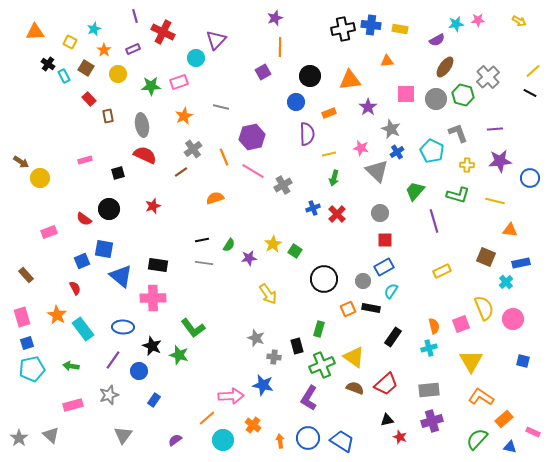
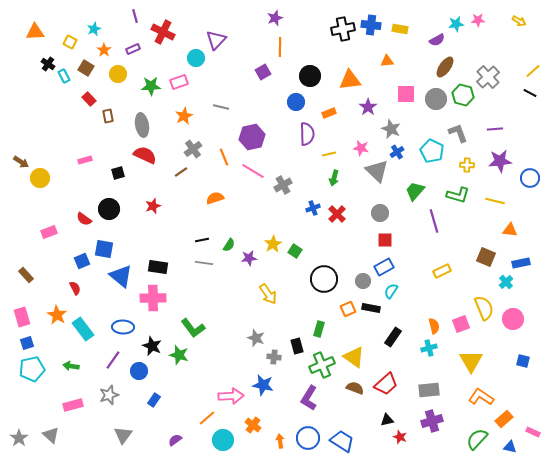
black rectangle at (158, 265): moved 2 px down
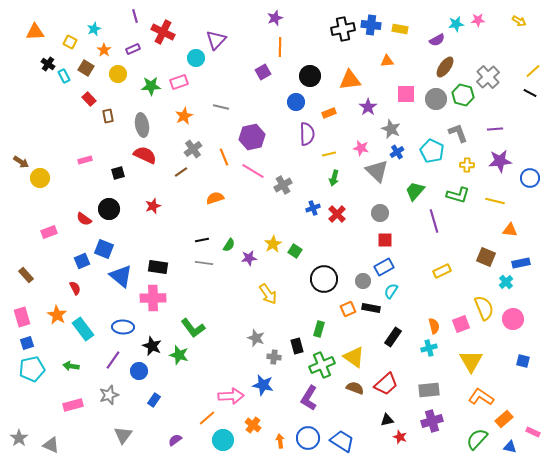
blue square at (104, 249): rotated 12 degrees clockwise
gray triangle at (51, 435): moved 10 px down; rotated 18 degrees counterclockwise
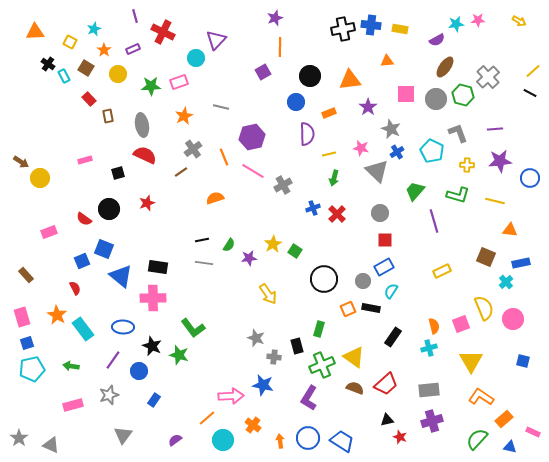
red star at (153, 206): moved 6 px left, 3 px up
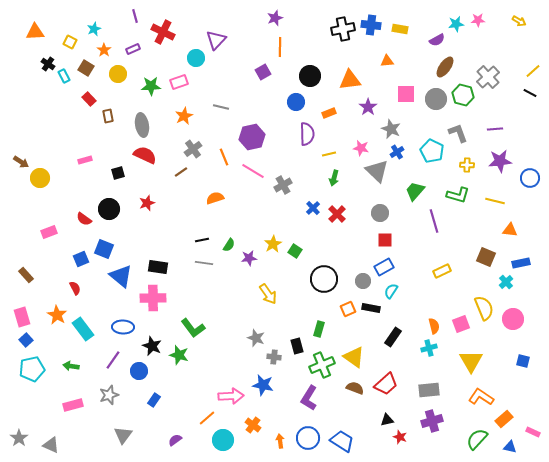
blue cross at (313, 208): rotated 24 degrees counterclockwise
blue square at (82, 261): moved 1 px left, 2 px up
blue square at (27, 343): moved 1 px left, 3 px up; rotated 24 degrees counterclockwise
